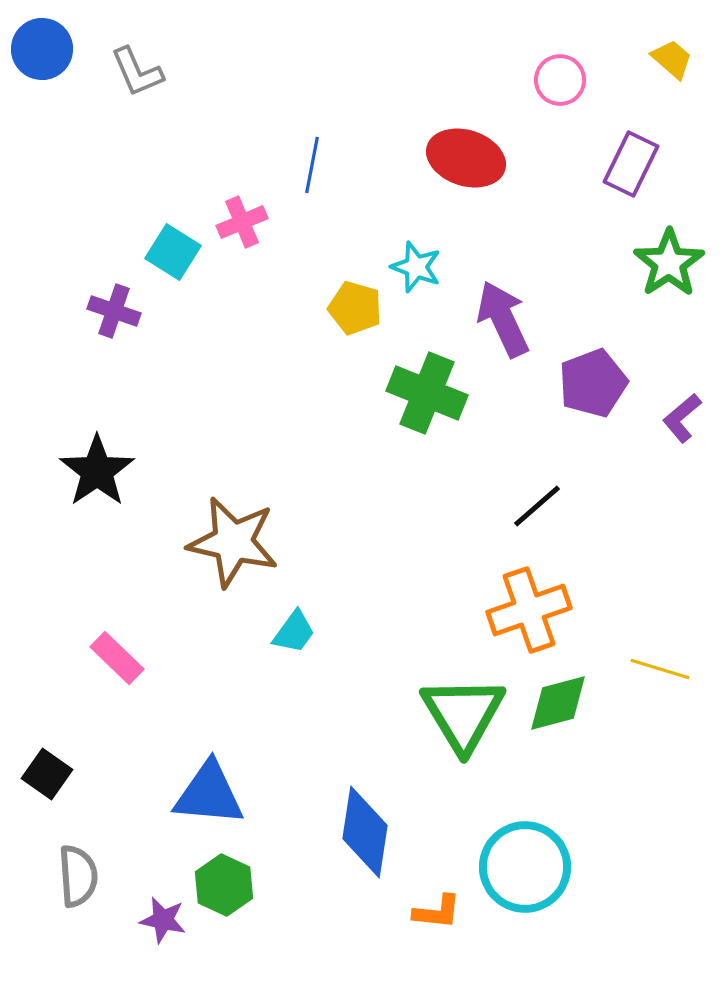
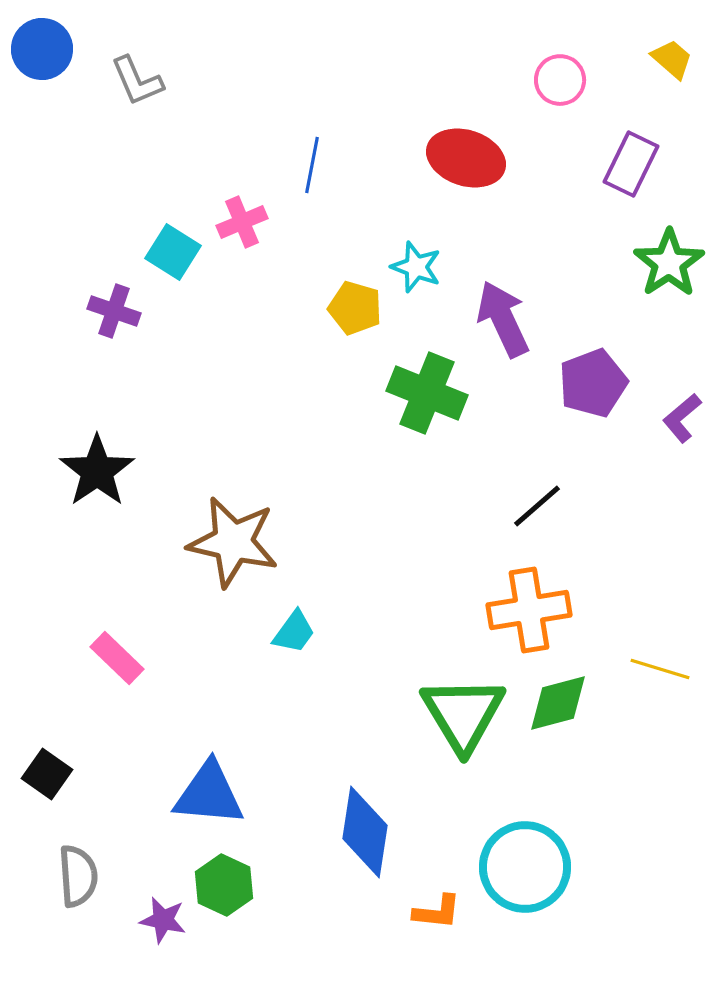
gray L-shape: moved 9 px down
orange cross: rotated 10 degrees clockwise
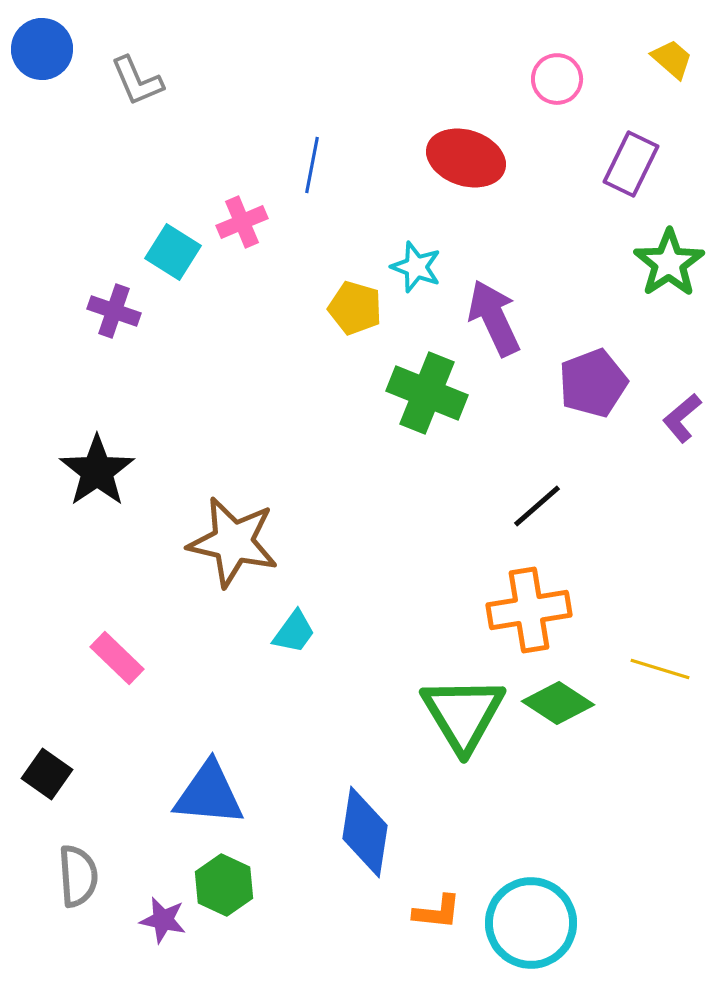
pink circle: moved 3 px left, 1 px up
purple arrow: moved 9 px left, 1 px up
green diamond: rotated 48 degrees clockwise
cyan circle: moved 6 px right, 56 px down
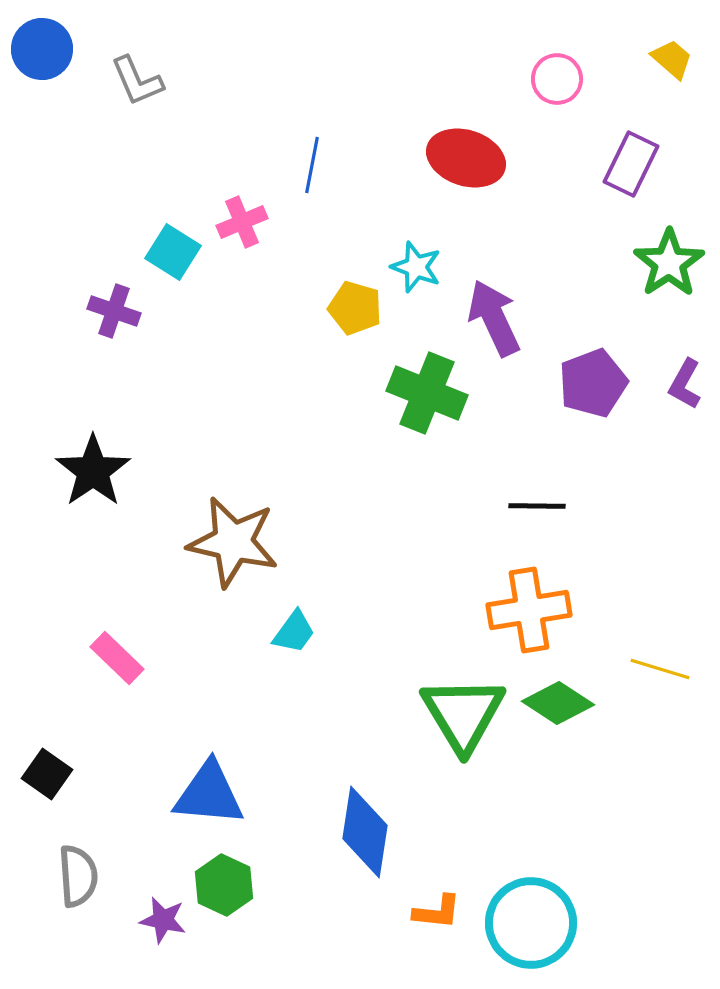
purple L-shape: moved 3 px right, 34 px up; rotated 21 degrees counterclockwise
black star: moved 4 px left
black line: rotated 42 degrees clockwise
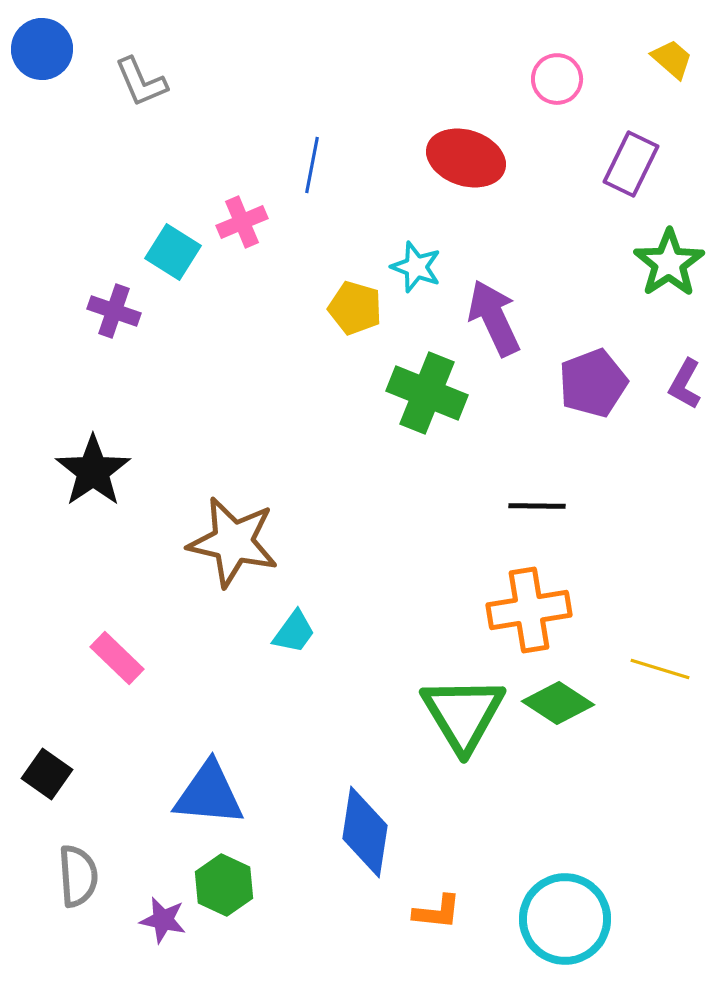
gray L-shape: moved 4 px right, 1 px down
cyan circle: moved 34 px right, 4 px up
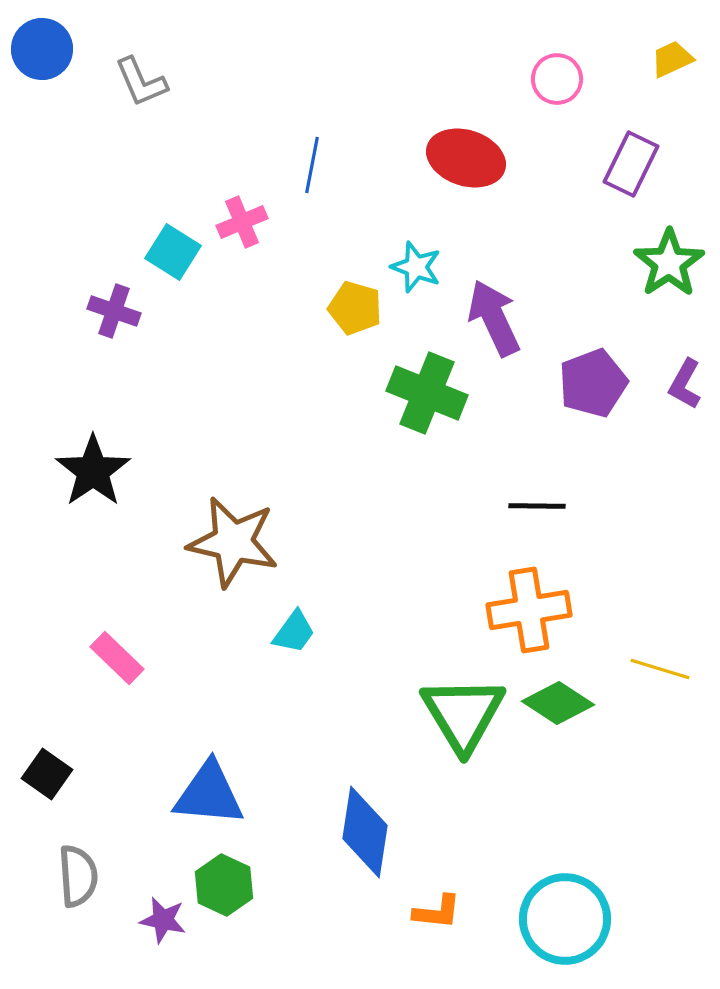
yellow trapezoid: rotated 66 degrees counterclockwise
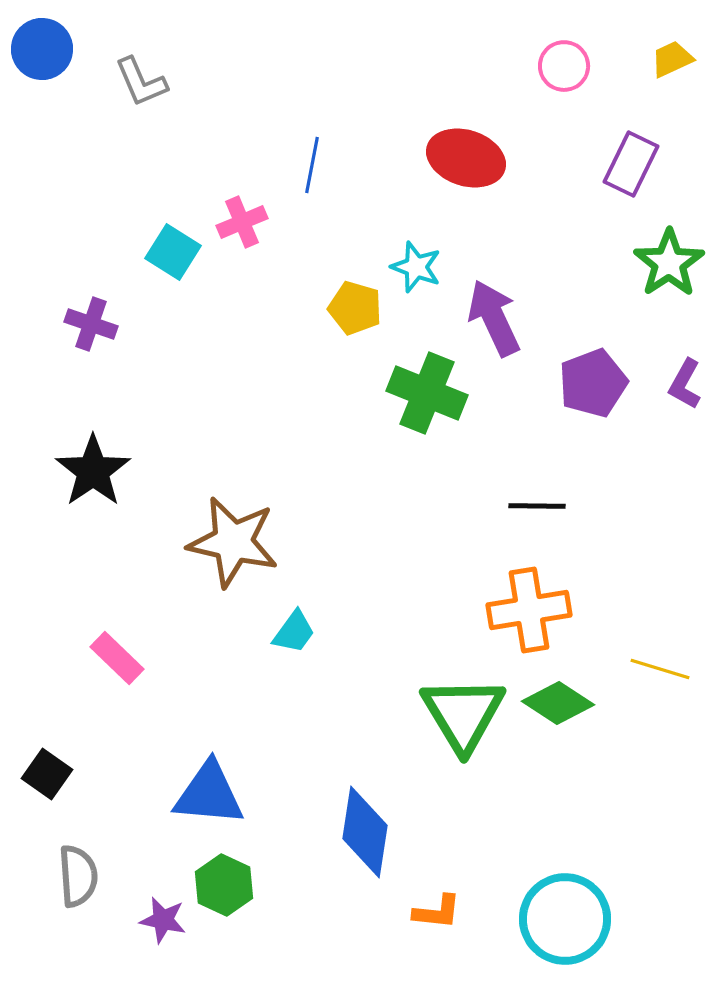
pink circle: moved 7 px right, 13 px up
purple cross: moved 23 px left, 13 px down
